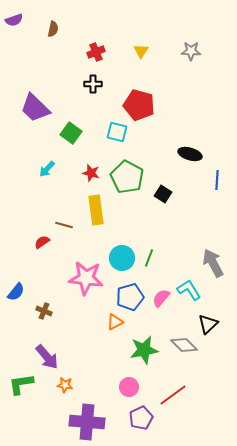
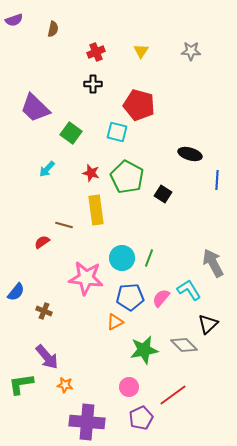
blue pentagon: rotated 12 degrees clockwise
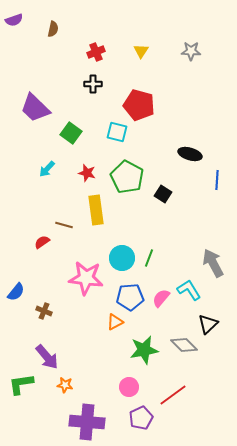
red star: moved 4 px left
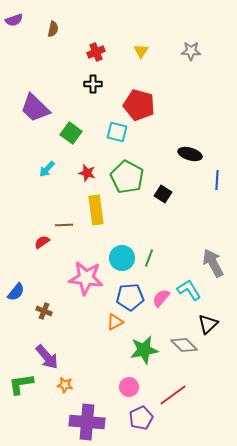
brown line: rotated 18 degrees counterclockwise
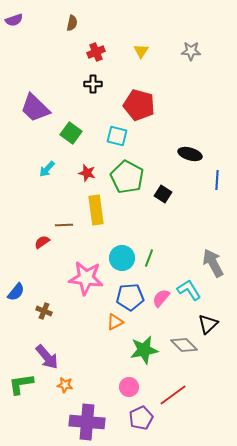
brown semicircle: moved 19 px right, 6 px up
cyan square: moved 4 px down
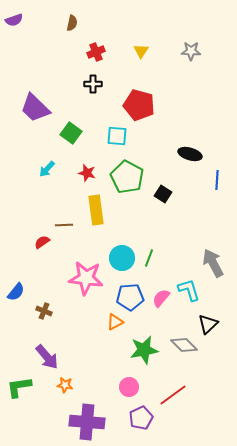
cyan square: rotated 10 degrees counterclockwise
cyan L-shape: rotated 15 degrees clockwise
green L-shape: moved 2 px left, 3 px down
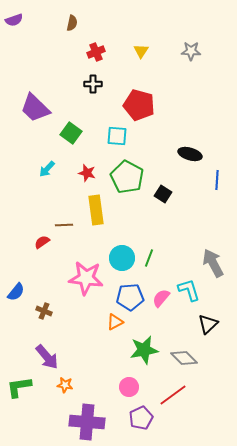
gray diamond: moved 13 px down
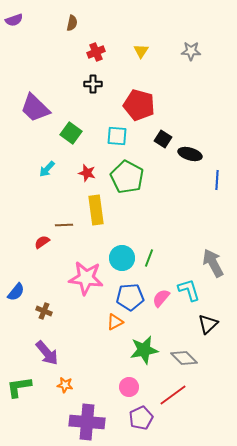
black square: moved 55 px up
purple arrow: moved 4 px up
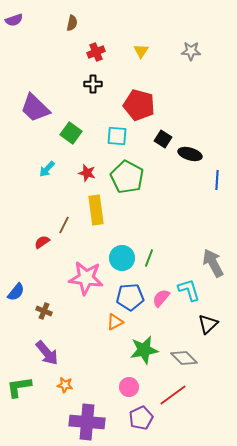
brown line: rotated 60 degrees counterclockwise
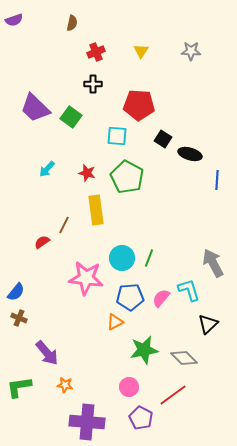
red pentagon: rotated 12 degrees counterclockwise
green square: moved 16 px up
brown cross: moved 25 px left, 7 px down
purple pentagon: rotated 20 degrees counterclockwise
